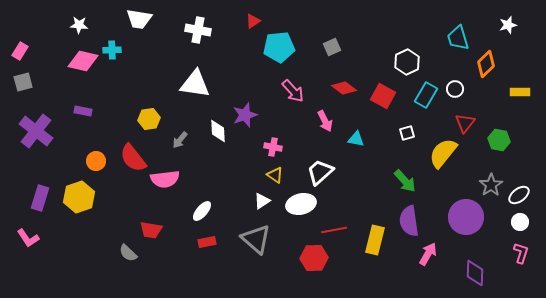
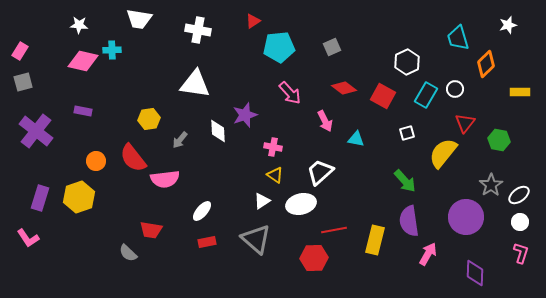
pink arrow at (293, 91): moved 3 px left, 2 px down
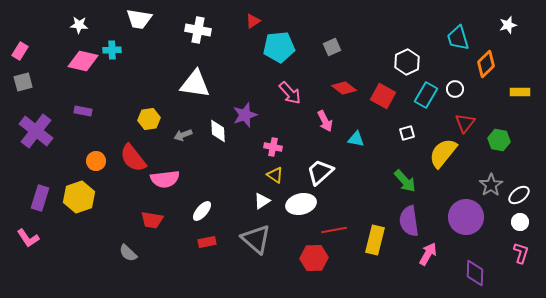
gray arrow at (180, 140): moved 3 px right, 5 px up; rotated 30 degrees clockwise
red trapezoid at (151, 230): moved 1 px right, 10 px up
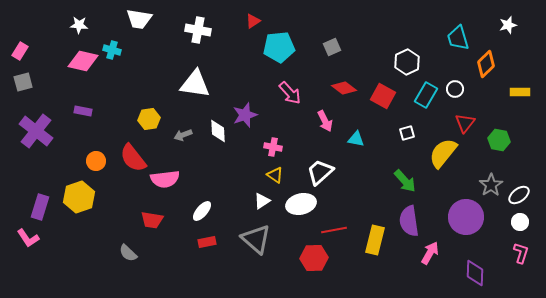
cyan cross at (112, 50): rotated 18 degrees clockwise
purple rectangle at (40, 198): moved 9 px down
pink arrow at (428, 254): moved 2 px right, 1 px up
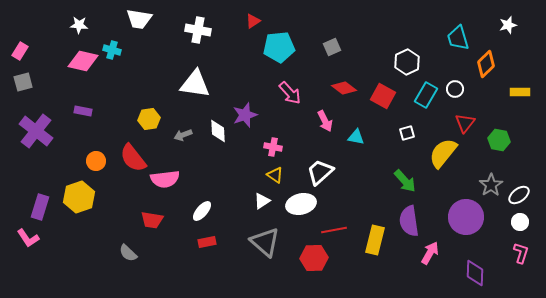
cyan triangle at (356, 139): moved 2 px up
gray triangle at (256, 239): moved 9 px right, 3 px down
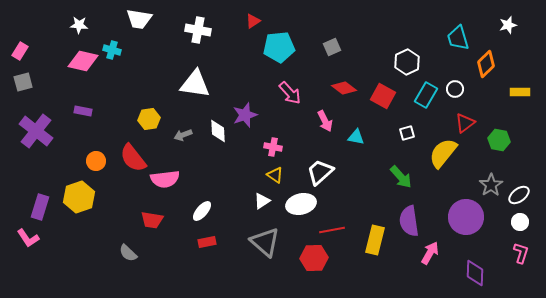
red triangle at (465, 123): rotated 15 degrees clockwise
green arrow at (405, 181): moved 4 px left, 4 px up
red line at (334, 230): moved 2 px left
